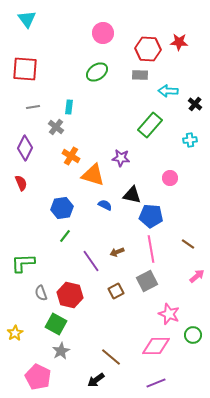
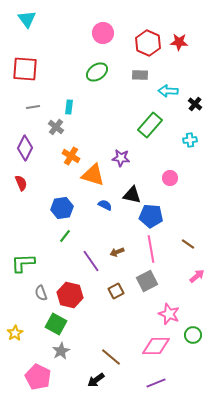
red hexagon at (148, 49): moved 6 px up; rotated 20 degrees clockwise
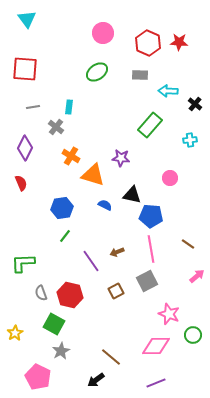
green square at (56, 324): moved 2 px left
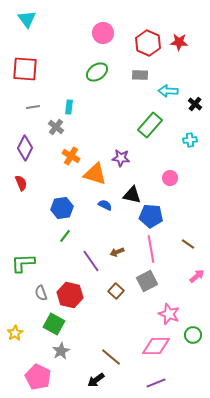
orange triangle at (93, 175): moved 2 px right, 1 px up
brown square at (116, 291): rotated 21 degrees counterclockwise
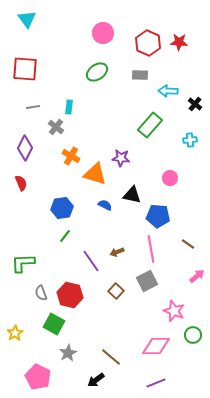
blue pentagon at (151, 216): moved 7 px right
pink star at (169, 314): moved 5 px right, 3 px up
gray star at (61, 351): moved 7 px right, 2 px down
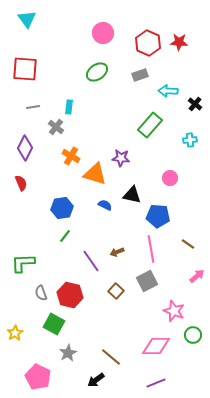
gray rectangle at (140, 75): rotated 21 degrees counterclockwise
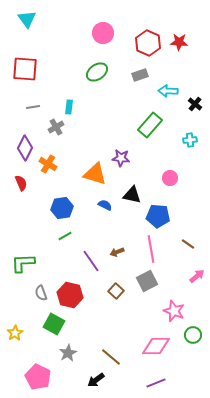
gray cross at (56, 127): rotated 21 degrees clockwise
orange cross at (71, 156): moved 23 px left, 8 px down
green line at (65, 236): rotated 24 degrees clockwise
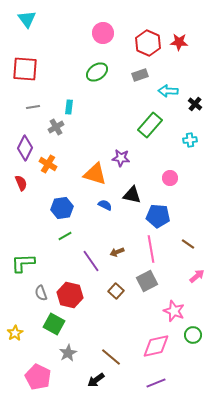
pink diamond at (156, 346): rotated 12 degrees counterclockwise
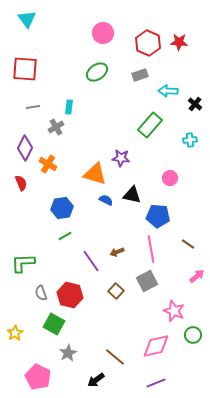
blue semicircle at (105, 205): moved 1 px right, 5 px up
brown line at (111, 357): moved 4 px right
